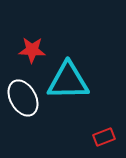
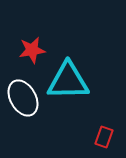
red star: rotated 12 degrees counterclockwise
red rectangle: rotated 50 degrees counterclockwise
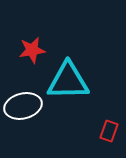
white ellipse: moved 8 px down; rotated 75 degrees counterclockwise
red rectangle: moved 5 px right, 6 px up
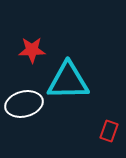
red star: rotated 8 degrees clockwise
white ellipse: moved 1 px right, 2 px up
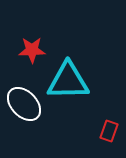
white ellipse: rotated 60 degrees clockwise
